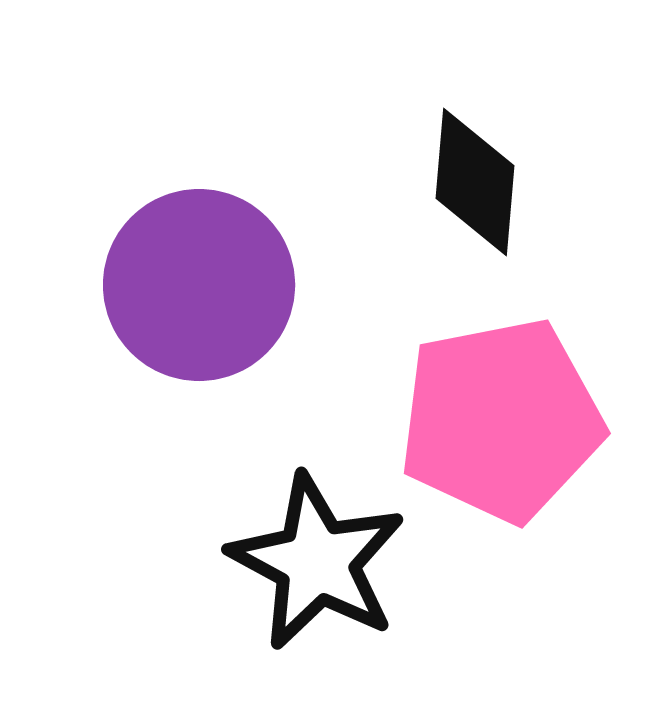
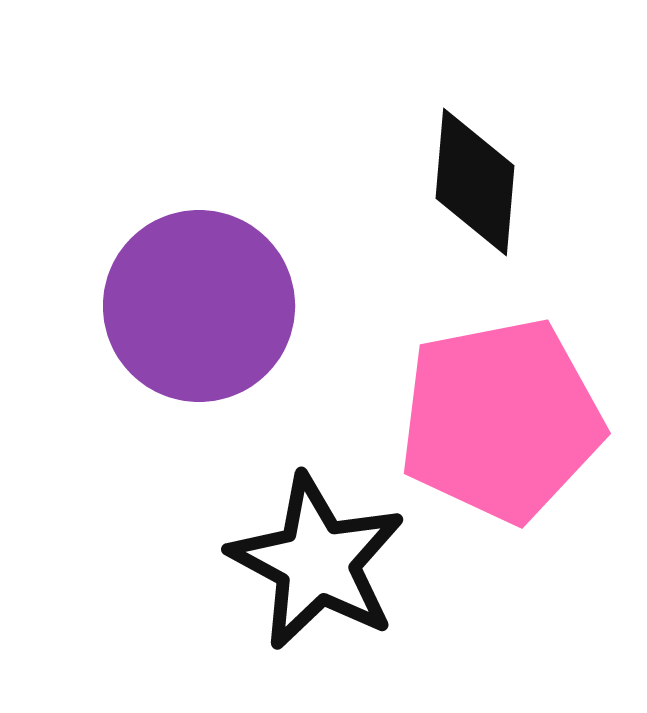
purple circle: moved 21 px down
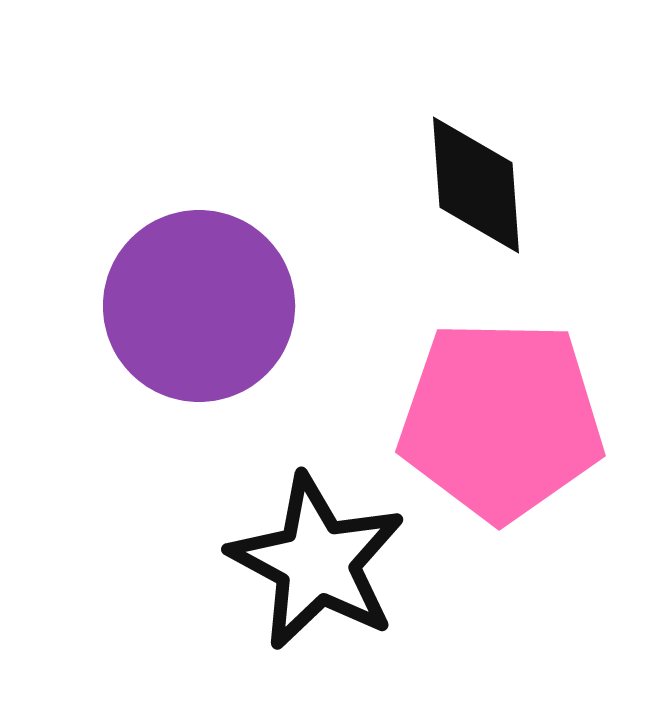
black diamond: moved 1 px right, 3 px down; rotated 9 degrees counterclockwise
pink pentagon: rotated 12 degrees clockwise
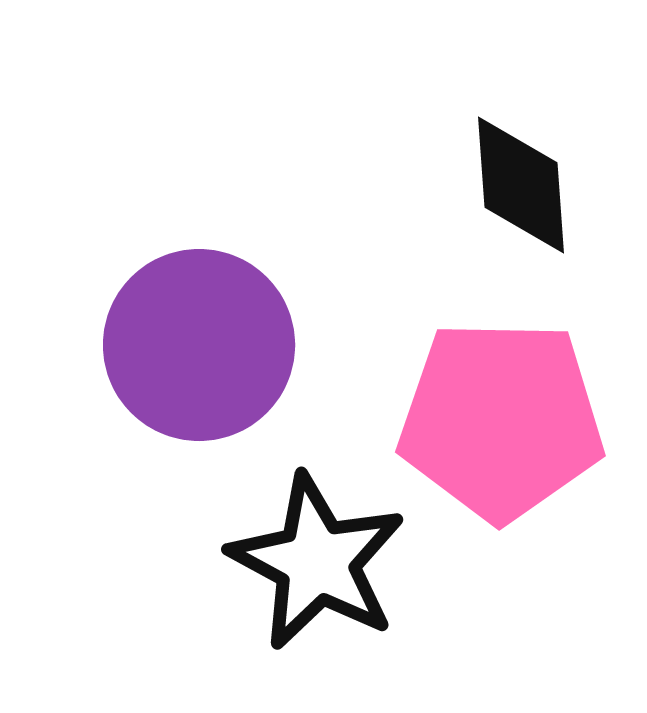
black diamond: moved 45 px right
purple circle: moved 39 px down
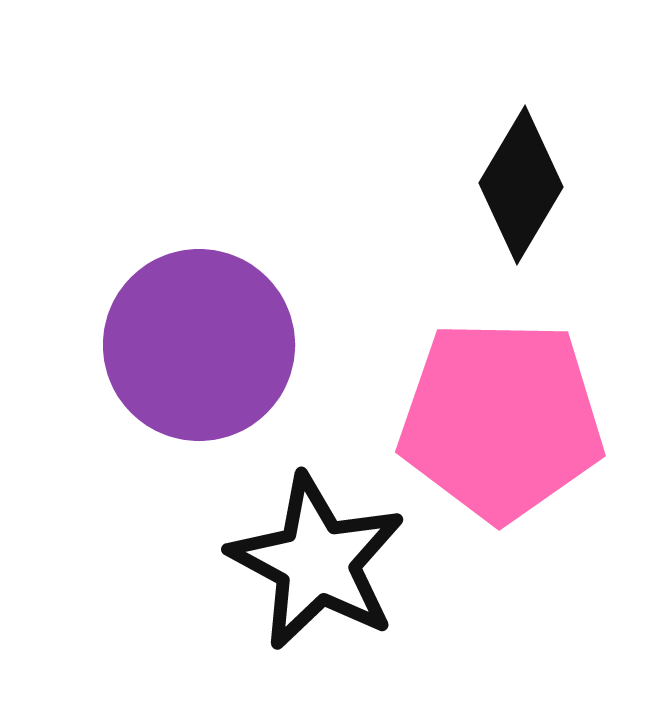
black diamond: rotated 35 degrees clockwise
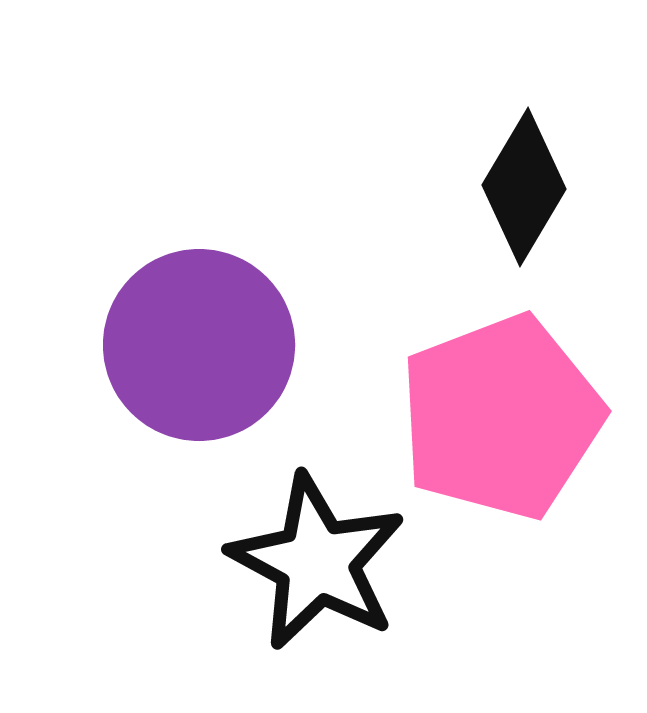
black diamond: moved 3 px right, 2 px down
pink pentagon: moved 3 px up; rotated 22 degrees counterclockwise
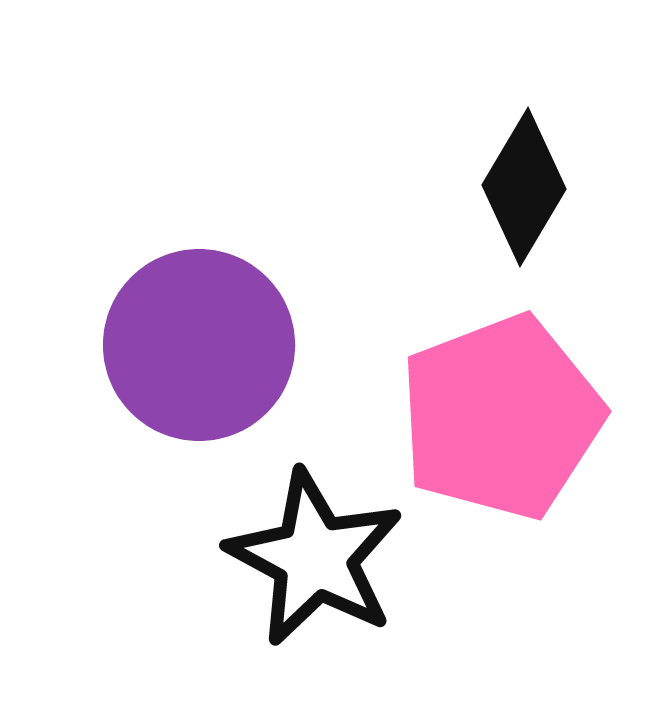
black star: moved 2 px left, 4 px up
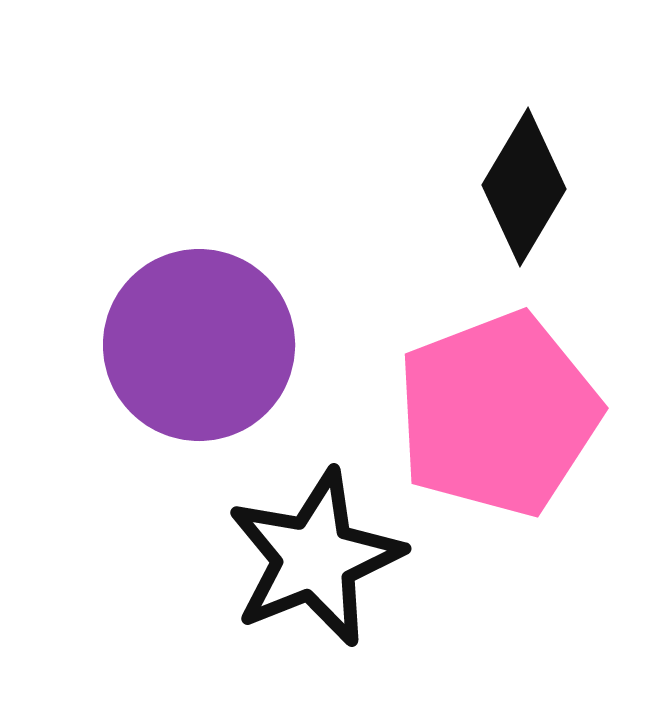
pink pentagon: moved 3 px left, 3 px up
black star: rotated 22 degrees clockwise
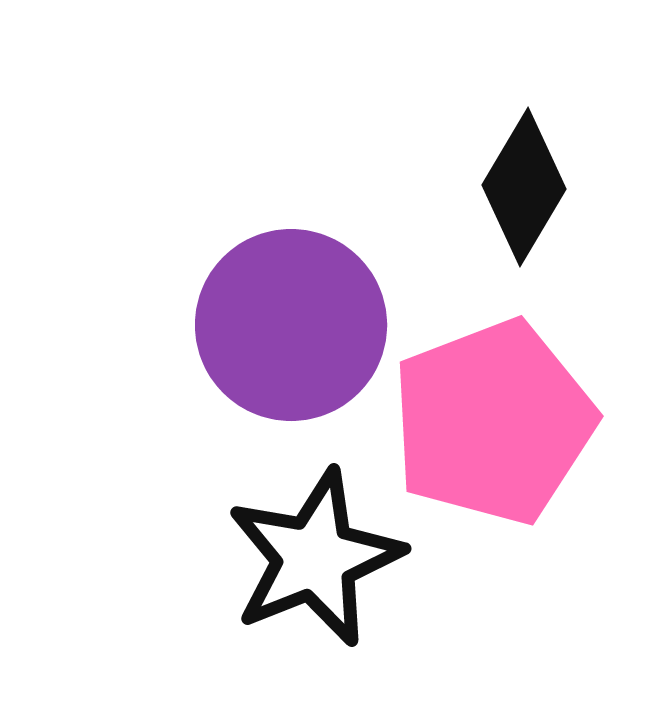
purple circle: moved 92 px right, 20 px up
pink pentagon: moved 5 px left, 8 px down
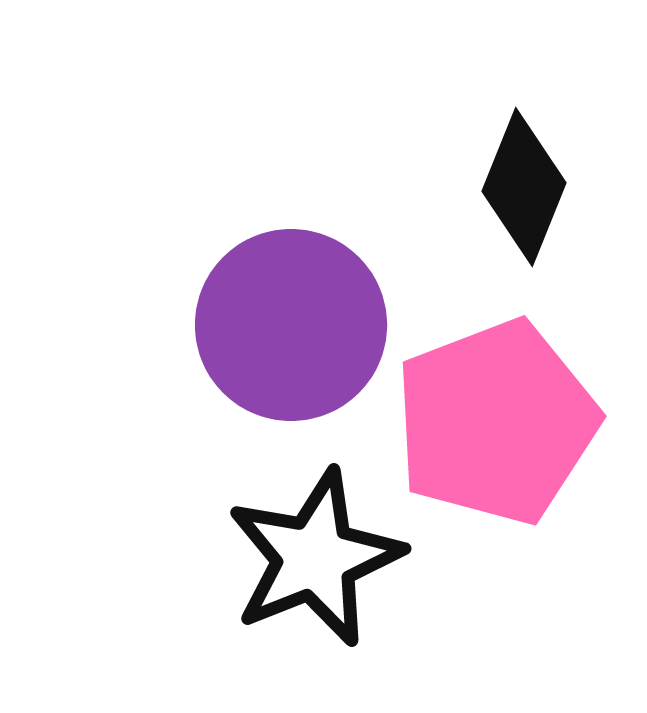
black diamond: rotated 9 degrees counterclockwise
pink pentagon: moved 3 px right
